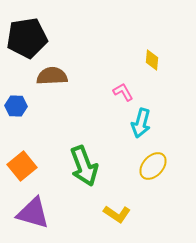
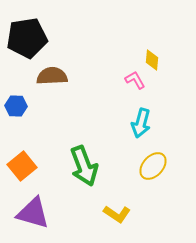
pink L-shape: moved 12 px right, 12 px up
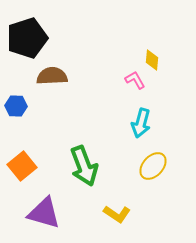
black pentagon: rotated 9 degrees counterclockwise
purple triangle: moved 11 px right
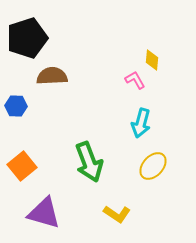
green arrow: moved 5 px right, 4 px up
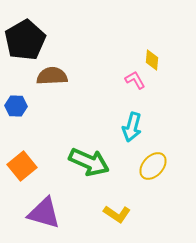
black pentagon: moved 2 px left, 2 px down; rotated 12 degrees counterclockwise
cyan arrow: moved 9 px left, 4 px down
green arrow: rotated 45 degrees counterclockwise
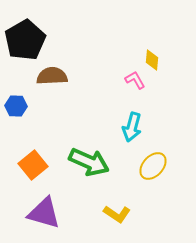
orange square: moved 11 px right, 1 px up
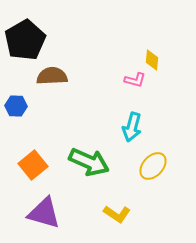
pink L-shape: rotated 135 degrees clockwise
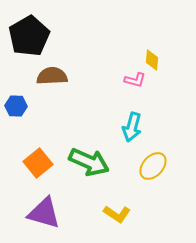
black pentagon: moved 4 px right, 4 px up
orange square: moved 5 px right, 2 px up
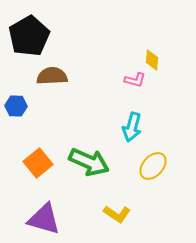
purple triangle: moved 6 px down
